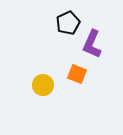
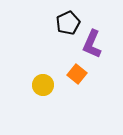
orange square: rotated 18 degrees clockwise
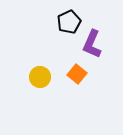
black pentagon: moved 1 px right, 1 px up
yellow circle: moved 3 px left, 8 px up
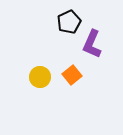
orange square: moved 5 px left, 1 px down; rotated 12 degrees clockwise
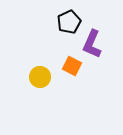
orange square: moved 9 px up; rotated 24 degrees counterclockwise
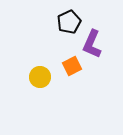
orange square: rotated 36 degrees clockwise
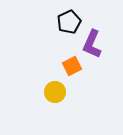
yellow circle: moved 15 px right, 15 px down
